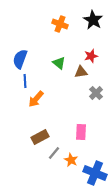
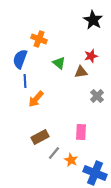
orange cross: moved 21 px left, 15 px down
gray cross: moved 1 px right, 3 px down
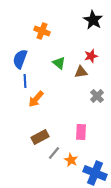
orange cross: moved 3 px right, 8 px up
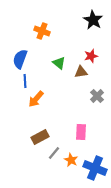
blue cross: moved 5 px up
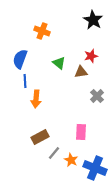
orange arrow: rotated 36 degrees counterclockwise
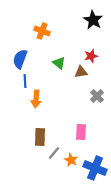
brown rectangle: rotated 60 degrees counterclockwise
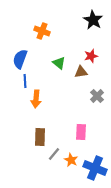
gray line: moved 1 px down
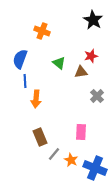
brown rectangle: rotated 24 degrees counterclockwise
